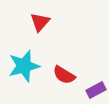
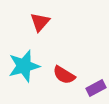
purple rectangle: moved 2 px up
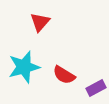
cyan star: moved 1 px down
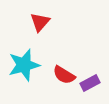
cyan star: moved 2 px up
purple rectangle: moved 6 px left, 5 px up
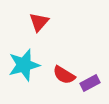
red triangle: moved 1 px left
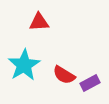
red triangle: rotated 45 degrees clockwise
cyan star: rotated 16 degrees counterclockwise
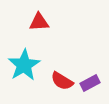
red semicircle: moved 2 px left, 6 px down
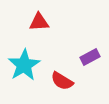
purple rectangle: moved 26 px up
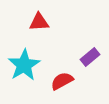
purple rectangle: rotated 12 degrees counterclockwise
red semicircle: rotated 120 degrees clockwise
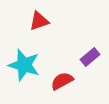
red triangle: moved 1 px up; rotated 15 degrees counterclockwise
cyan star: rotated 24 degrees counterclockwise
